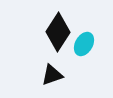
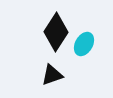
black diamond: moved 2 px left
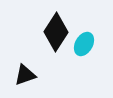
black triangle: moved 27 px left
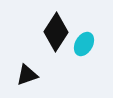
black triangle: moved 2 px right
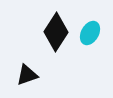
cyan ellipse: moved 6 px right, 11 px up
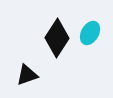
black diamond: moved 1 px right, 6 px down
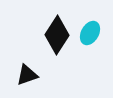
black diamond: moved 3 px up
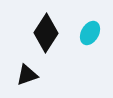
black diamond: moved 11 px left, 2 px up
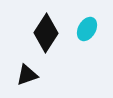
cyan ellipse: moved 3 px left, 4 px up
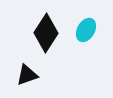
cyan ellipse: moved 1 px left, 1 px down
